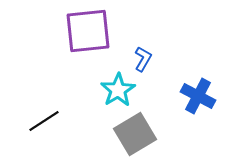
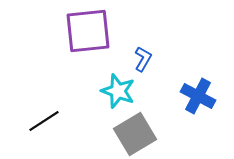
cyan star: moved 1 px down; rotated 20 degrees counterclockwise
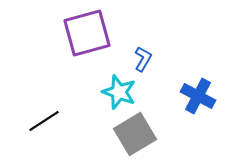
purple square: moved 1 px left, 2 px down; rotated 9 degrees counterclockwise
cyan star: moved 1 px right, 1 px down
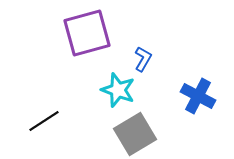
cyan star: moved 1 px left, 2 px up
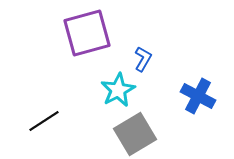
cyan star: rotated 24 degrees clockwise
